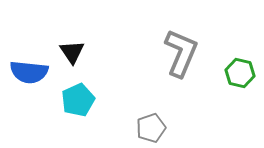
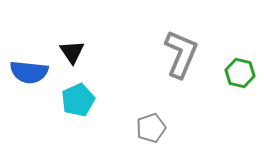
gray L-shape: moved 1 px down
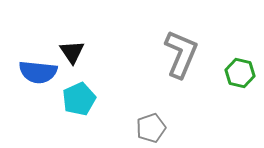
blue semicircle: moved 9 px right
cyan pentagon: moved 1 px right, 1 px up
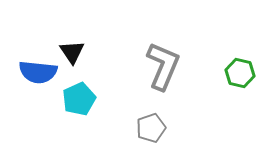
gray L-shape: moved 18 px left, 12 px down
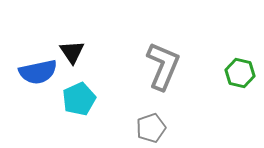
blue semicircle: rotated 18 degrees counterclockwise
